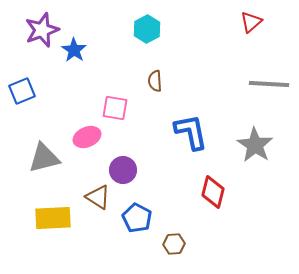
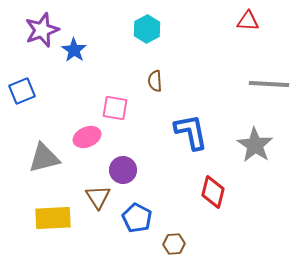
red triangle: moved 3 px left, 1 px up; rotated 45 degrees clockwise
brown triangle: rotated 24 degrees clockwise
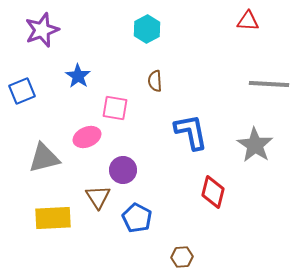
blue star: moved 4 px right, 26 px down
brown hexagon: moved 8 px right, 13 px down
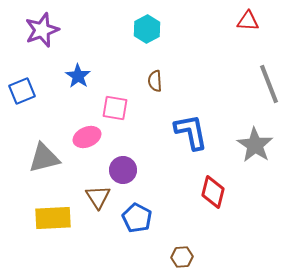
gray line: rotated 66 degrees clockwise
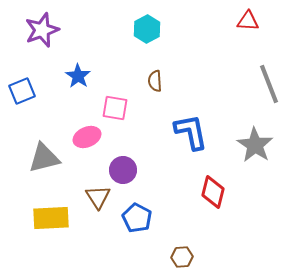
yellow rectangle: moved 2 px left
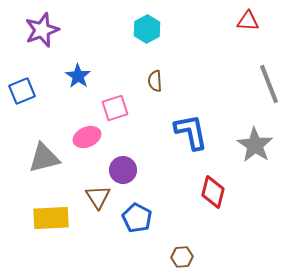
pink square: rotated 28 degrees counterclockwise
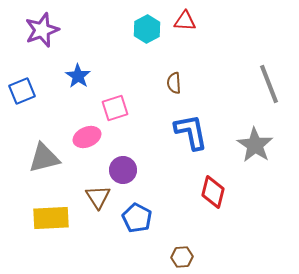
red triangle: moved 63 px left
brown semicircle: moved 19 px right, 2 px down
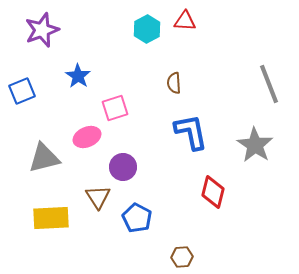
purple circle: moved 3 px up
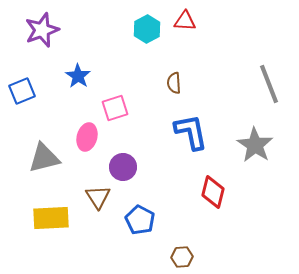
pink ellipse: rotated 52 degrees counterclockwise
blue pentagon: moved 3 px right, 2 px down
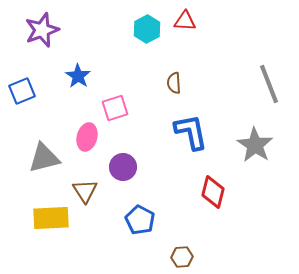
brown triangle: moved 13 px left, 6 px up
